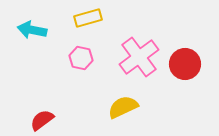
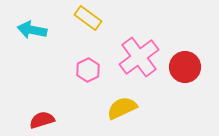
yellow rectangle: rotated 52 degrees clockwise
pink hexagon: moved 7 px right, 12 px down; rotated 20 degrees clockwise
red circle: moved 3 px down
yellow semicircle: moved 1 px left, 1 px down
red semicircle: rotated 20 degrees clockwise
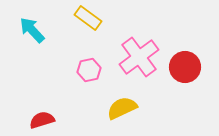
cyan arrow: rotated 36 degrees clockwise
pink hexagon: moved 1 px right; rotated 15 degrees clockwise
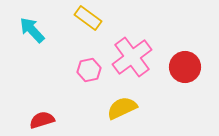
pink cross: moved 7 px left
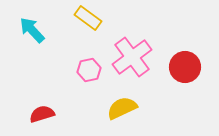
red semicircle: moved 6 px up
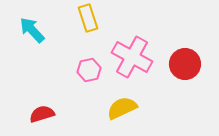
yellow rectangle: rotated 36 degrees clockwise
pink cross: rotated 24 degrees counterclockwise
red circle: moved 3 px up
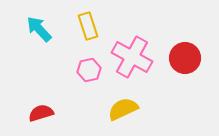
yellow rectangle: moved 8 px down
cyan arrow: moved 7 px right, 1 px up
red circle: moved 6 px up
yellow semicircle: moved 1 px right, 1 px down
red semicircle: moved 1 px left, 1 px up
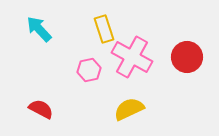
yellow rectangle: moved 16 px right, 3 px down
red circle: moved 2 px right, 1 px up
yellow semicircle: moved 6 px right
red semicircle: moved 4 px up; rotated 45 degrees clockwise
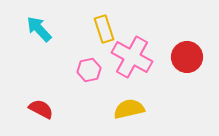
yellow semicircle: rotated 12 degrees clockwise
